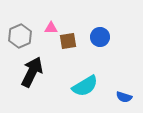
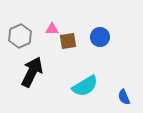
pink triangle: moved 1 px right, 1 px down
blue semicircle: rotated 49 degrees clockwise
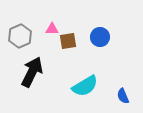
blue semicircle: moved 1 px left, 1 px up
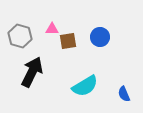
gray hexagon: rotated 20 degrees counterclockwise
blue semicircle: moved 1 px right, 2 px up
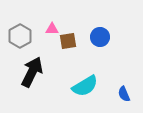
gray hexagon: rotated 15 degrees clockwise
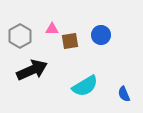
blue circle: moved 1 px right, 2 px up
brown square: moved 2 px right
black arrow: moved 2 px up; rotated 40 degrees clockwise
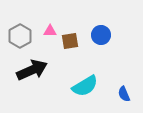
pink triangle: moved 2 px left, 2 px down
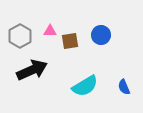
blue semicircle: moved 7 px up
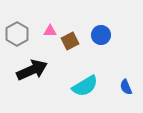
gray hexagon: moved 3 px left, 2 px up
brown square: rotated 18 degrees counterclockwise
blue semicircle: moved 2 px right
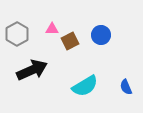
pink triangle: moved 2 px right, 2 px up
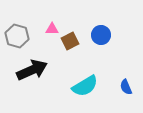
gray hexagon: moved 2 px down; rotated 15 degrees counterclockwise
